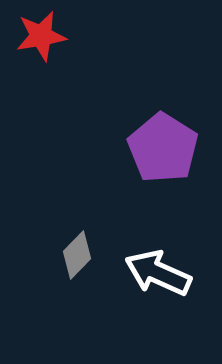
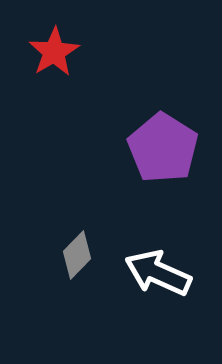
red star: moved 13 px right, 16 px down; rotated 21 degrees counterclockwise
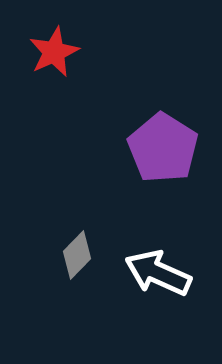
red star: rotated 6 degrees clockwise
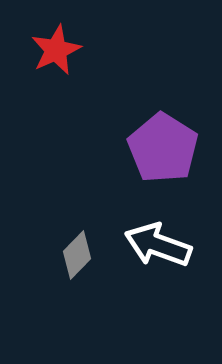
red star: moved 2 px right, 2 px up
white arrow: moved 28 px up; rotated 4 degrees counterclockwise
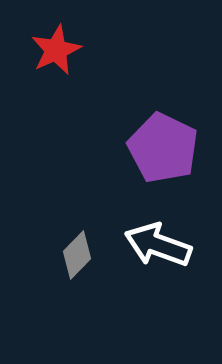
purple pentagon: rotated 6 degrees counterclockwise
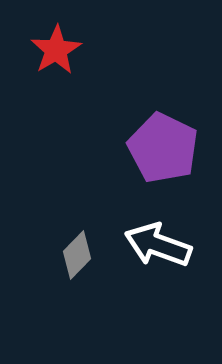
red star: rotated 6 degrees counterclockwise
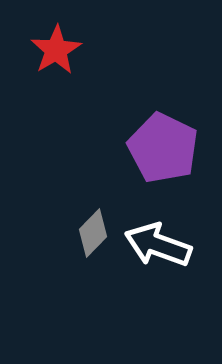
gray diamond: moved 16 px right, 22 px up
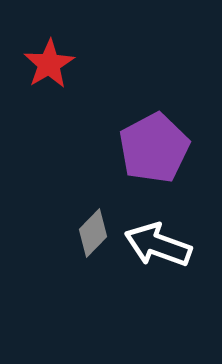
red star: moved 7 px left, 14 px down
purple pentagon: moved 9 px left; rotated 18 degrees clockwise
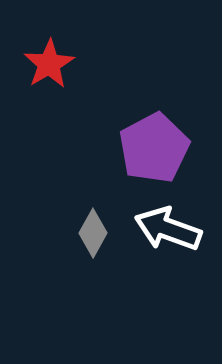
gray diamond: rotated 15 degrees counterclockwise
white arrow: moved 10 px right, 16 px up
